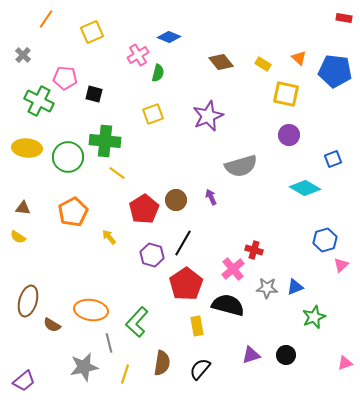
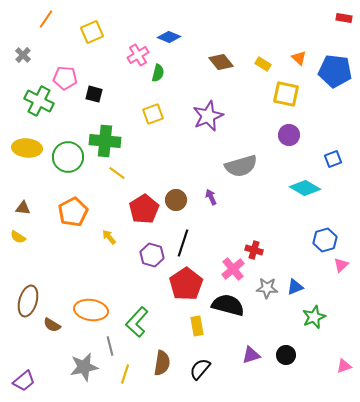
black line at (183, 243): rotated 12 degrees counterclockwise
gray line at (109, 343): moved 1 px right, 3 px down
pink triangle at (345, 363): moved 1 px left, 3 px down
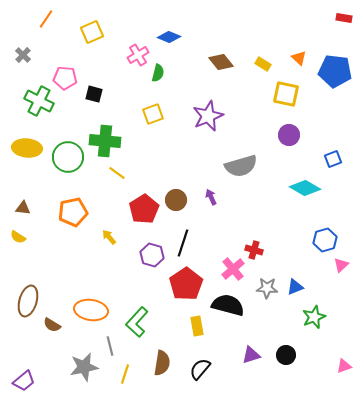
orange pentagon at (73, 212): rotated 16 degrees clockwise
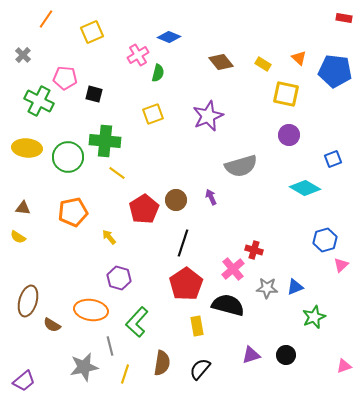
purple hexagon at (152, 255): moved 33 px left, 23 px down
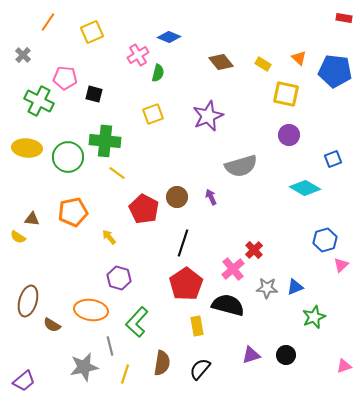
orange line at (46, 19): moved 2 px right, 3 px down
brown circle at (176, 200): moved 1 px right, 3 px up
brown triangle at (23, 208): moved 9 px right, 11 px down
red pentagon at (144, 209): rotated 12 degrees counterclockwise
red cross at (254, 250): rotated 30 degrees clockwise
